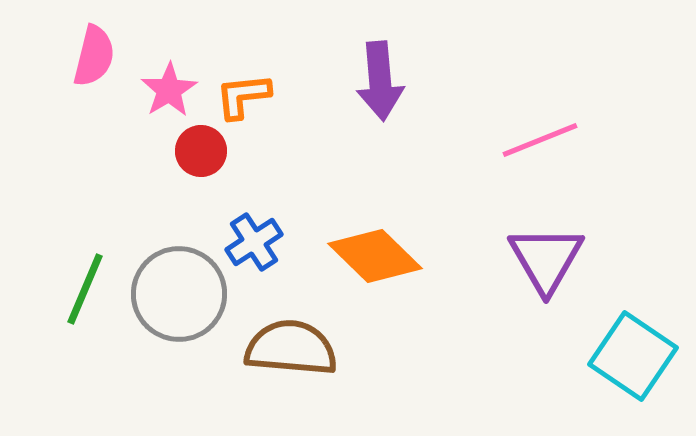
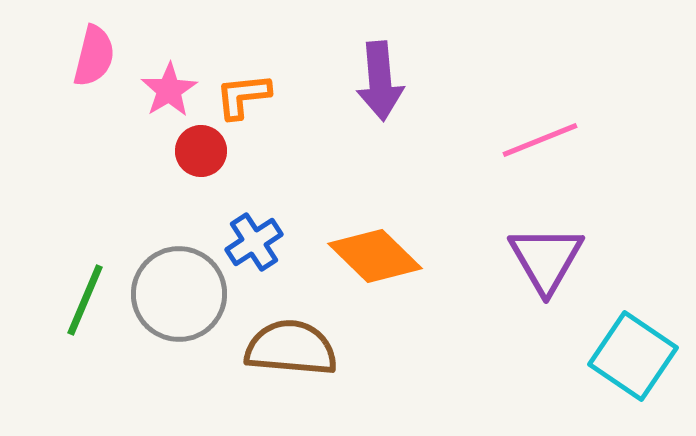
green line: moved 11 px down
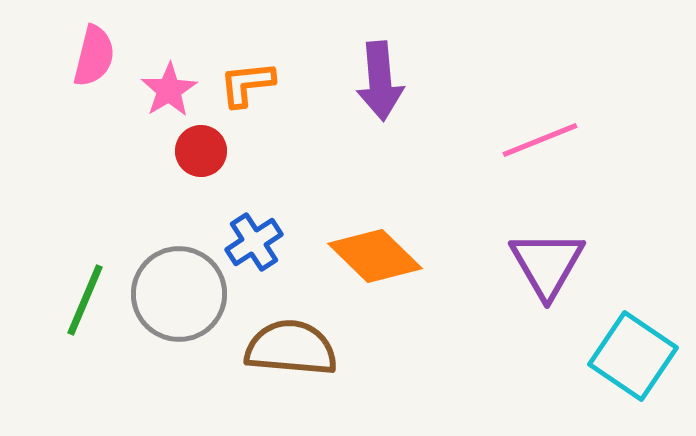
orange L-shape: moved 4 px right, 12 px up
purple triangle: moved 1 px right, 5 px down
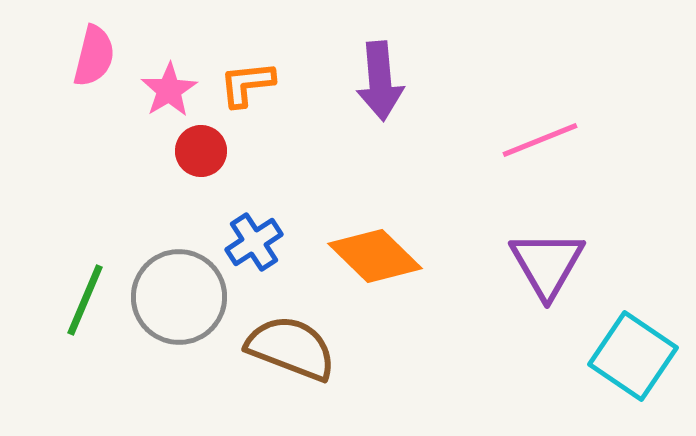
gray circle: moved 3 px down
brown semicircle: rotated 16 degrees clockwise
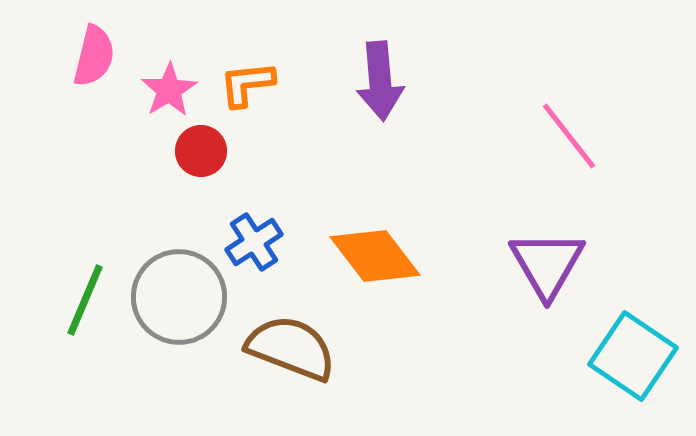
pink line: moved 29 px right, 4 px up; rotated 74 degrees clockwise
orange diamond: rotated 8 degrees clockwise
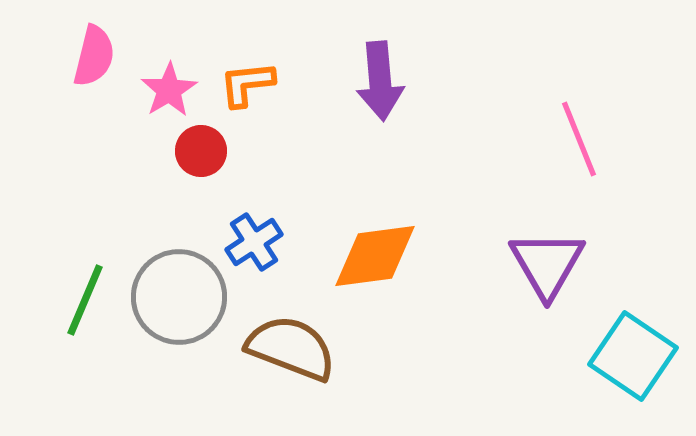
pink line: moved 10 px right, 3 px down; rotated 16 degrees clockwise
orange diamond: rotated 60 degrees counterclockwise
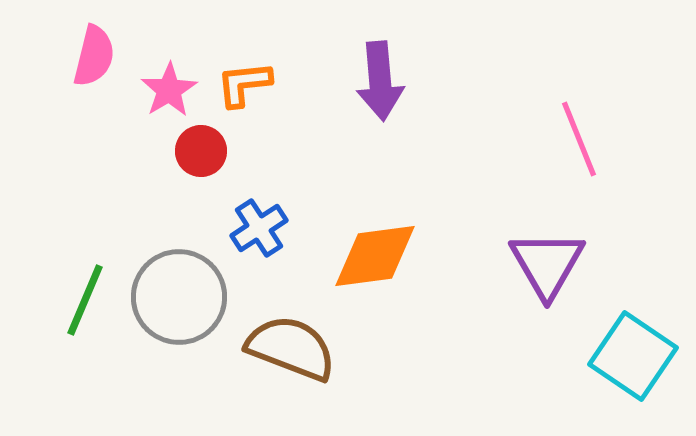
orange L-shape: moved 3 px left
blue cross: moved 5 px right, 14 px up
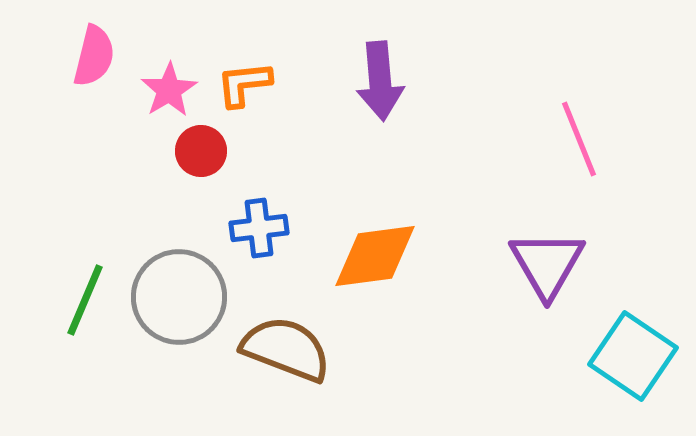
blue cross: rotated 26 degrees clockwise
brown semicircle: moved 5 px left, 1 px down
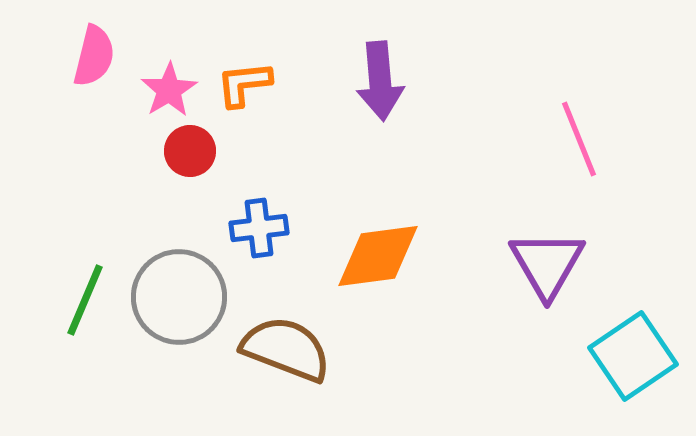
red circle: moved 11 px left
orange diamond: moved 3 px right
cyan square: rotated 22 degrees clockwise
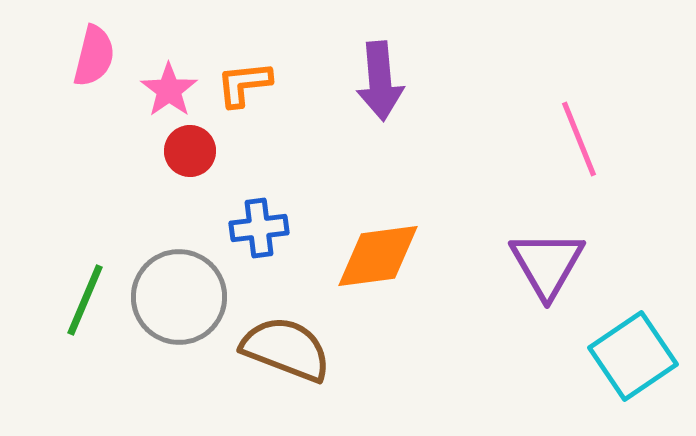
pink star: rotated 4 degrees counterclockwise
